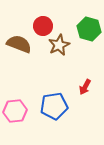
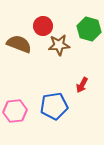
brown star: rotated 20 degrees clockwise
red arrow: moved 3 px left, 2 px up
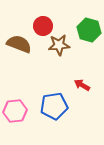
green hexagon: moved 1 px down
red arrow: rotated 91 degrees clockwise
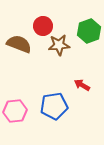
green hexagon: moved 1 px down; rotated 25 degrees clockwise
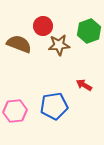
red arrow: moved 2 px right
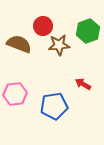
green hexagon: moved 1 px left
red arrow: moved 1 px left, 1 px up
pink hexagon: moved 17 px up
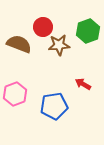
red circle: moved 1 px down
pink hexagon: rotated 15 degrees counterclockwise
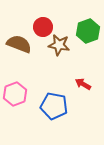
brown star: rotated 15 degrees clockwise
blue pentagon: rotated 20 degrees clockwise
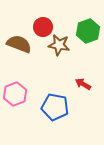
blue pentagon: moved 1 px right, 1 px down
